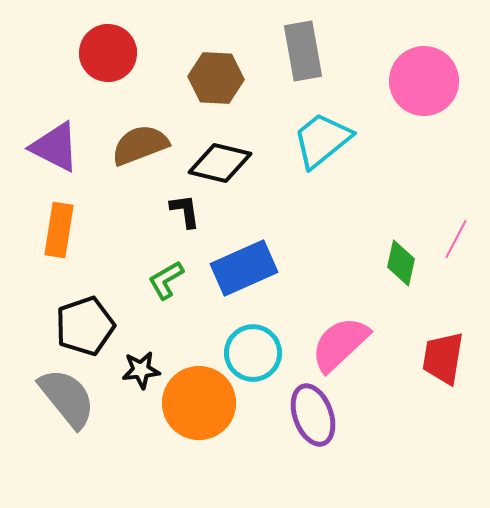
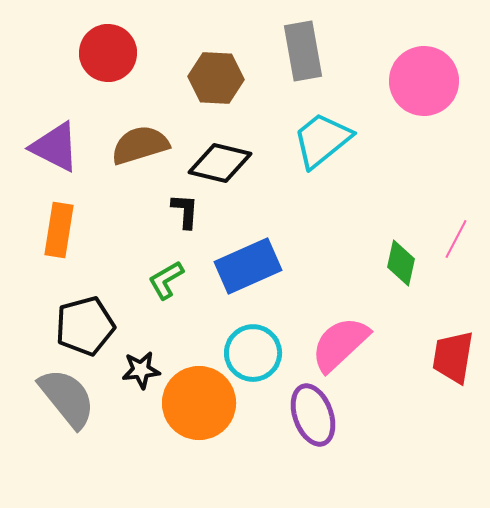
brown semicircle: rotated 4 degrees clockwise
black L-shape: rotated 12 degrees clockwise
blue rectangle: moved 4 px right, 2 px up
black pentagon: rotated 4 degrees clockwise
red trapezoid: moved 10 px right, 1 px up
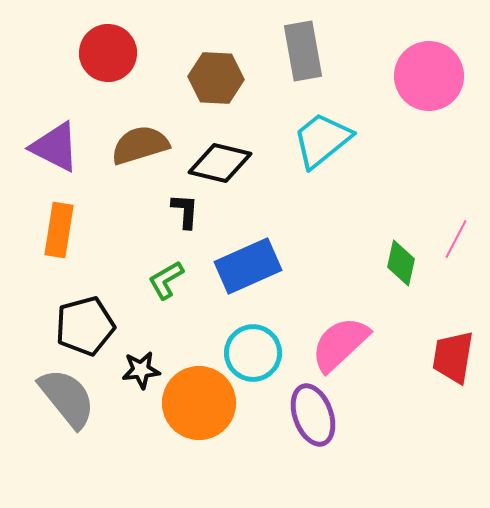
pink circle: moved 5 px right, 5 px up
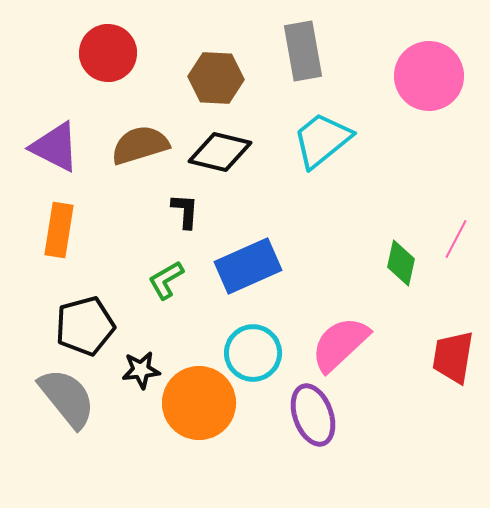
black diamond: moved 11 px up
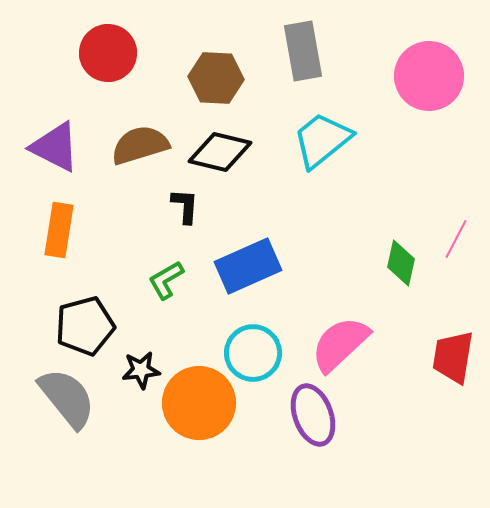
black L-shape: moved 5 px up
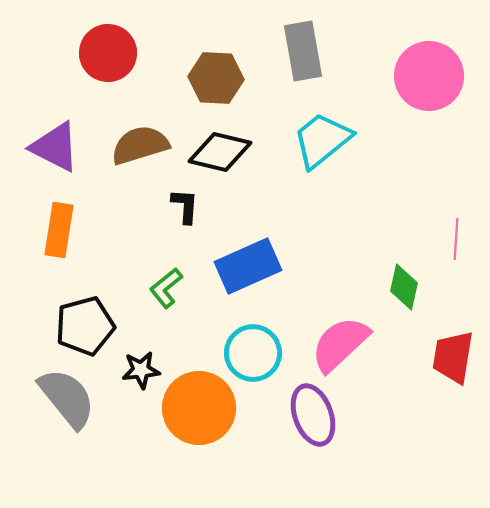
pink line: rotated 24 degrees counterclockwise
green diamond: moved 3 px right, 24 px down
green L-shape: moved 8 px down; rotated 9 degrees counterclockwise
orange circle: moved 5 px down
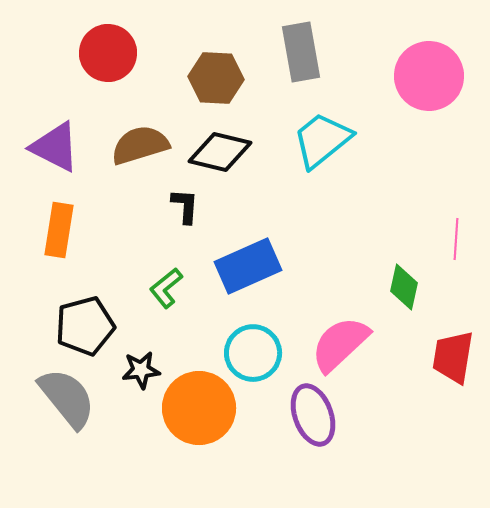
gray rectangle: moved 2 px left, 1 px down
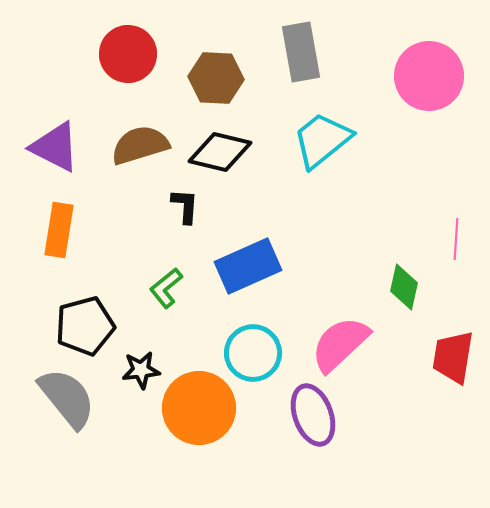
red circle: moved 20 px right, 1 px down
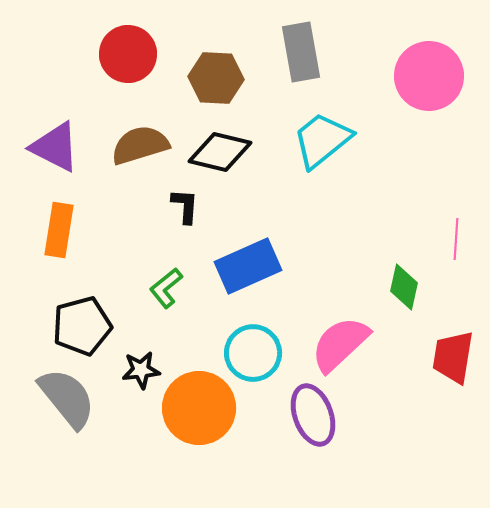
black pentagon: moved 3 px left
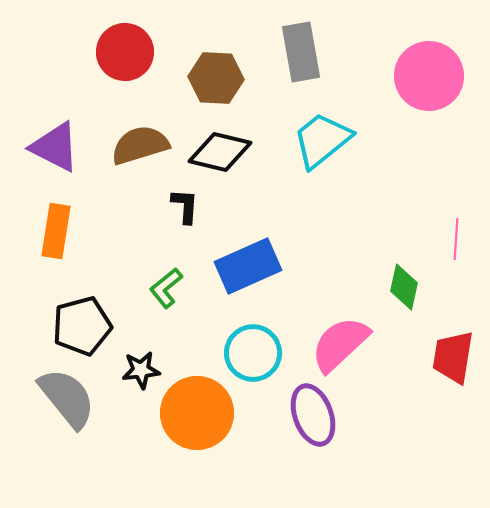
red circle: moved 3 px left, 2 px up
orange rectangle: moved 3 px left, 1 px down
orange circle: moved 2 px left, 5 px down
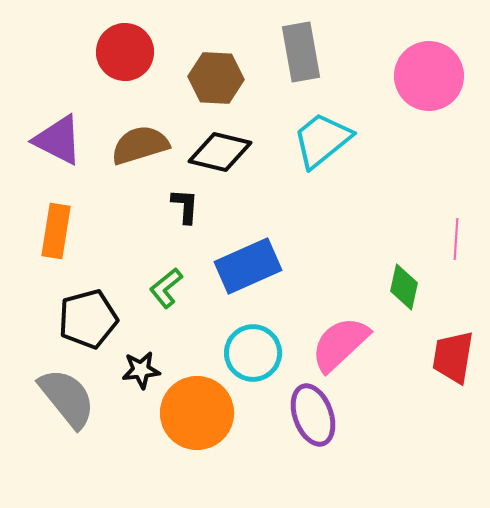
purple triangle: moved 3 px right, 7 px up
black pentagon: moved 6 px right, 7 px up
